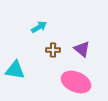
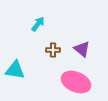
cyan arrow: moved 1 px left, 3 px up; rotated 21 degrees counterclockwise
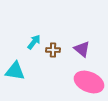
cyan arrow: moved 4 px left, 18 px down
cyan triangle: moved 1 px down
pink ellipse: moved 13 px right
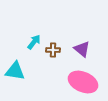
pink ellipse: moved 6 px left
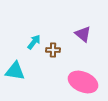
purple triangle: moved 1 px right, 15 px up
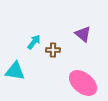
pink ellipse: moved 1 px down; rotated 16 degrees clockwise
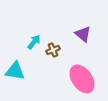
brown cross: rotated 24 degrees counterclockwise
pink ellipse: moved 1 px left, 4 px up; rotated 16 degrees clockwise
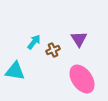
purple triangle: moved 4 px left, 5 px down; rotated 18 degrees clockwise
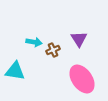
cyan arrow: rotated 63 degrees clockwise
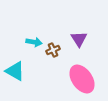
cyan triangle: rotated 20 degrees clockwise
